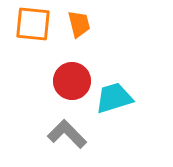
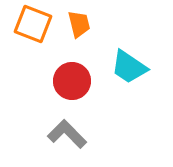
orange square: rotated 15 degrees clockwise
cyan trapezoid: moved 15 px right, 31 px up; rotated 129 degrees counterclockwise
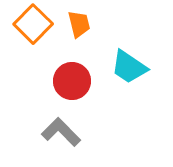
orange square: rotated 24 degrees clockwise
gray L-shape: moved 6 px left, 2 px up
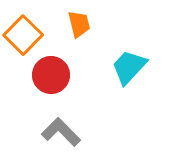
orange square: moved 10 px left, 11 px down
cyan trapezoid: rotated 99 degrees clockwise
red circle: moved 21 px left, 6 px up
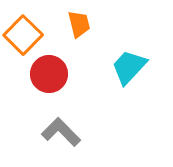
red circle: moved 2 px left, 1 px up
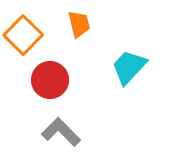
red circle: moved 1 px right, 6 px down
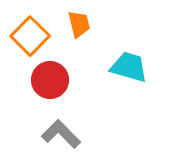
orange square: moved 7 px right, 1 px down
cyan trapezoid: rotated 63 degrees clockwise
gray L-shape: moved 2 px down
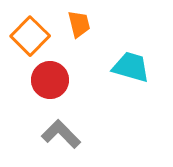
cyan trapezoid: moved 2 px right
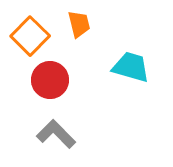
gray L-shape: moved 5 px left
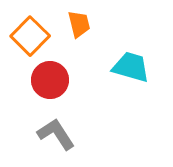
gray L-shape: rotated 12 degrees clockwise
